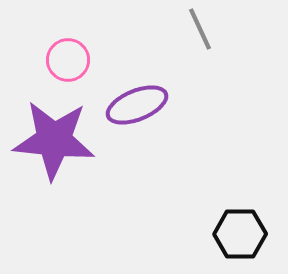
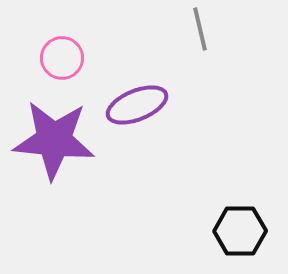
gray line: rotated 12 degrees clockwise
pink circle: moved 6 px left, 2 px up
black hexagon: moved 3 px up
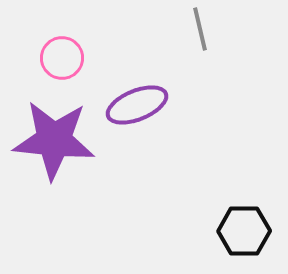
black hexagon: moved 4 px right
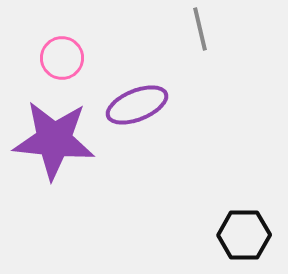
black hexagon: moved 4 px down
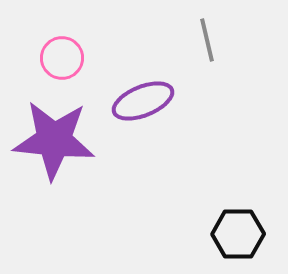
gray line: moved 7 px right, 11 px down
purple ellipse: moved 6 px right, 4 px up
black hexagon: moved 6 px left, 1 px up
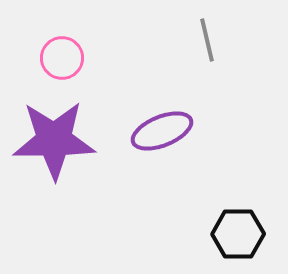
purple ellipse: moved 19 px right, 30 px down
purple star: rotated 6 degrees counterclockwise
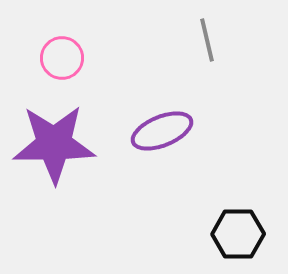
purple star: moved 4 px down
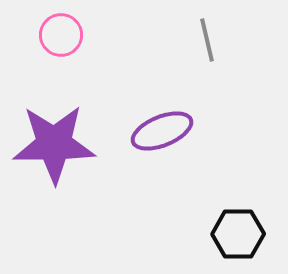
pink circle: moved 1 px left, 23 px up
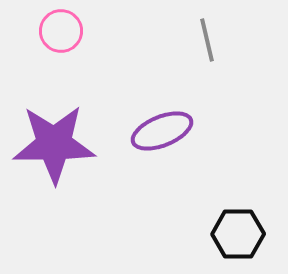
pink circle: moved 4 px up
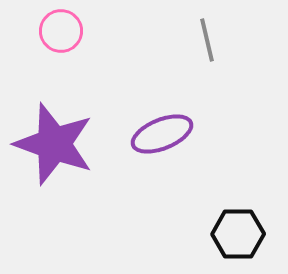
purple ellipse: moved 3 px down
purple star: rotated 20 degrees clockwise
